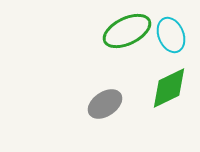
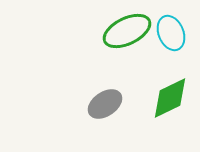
cyan ellipse: moved 2 px up
green diamond: moved 1 px right, 10 px down
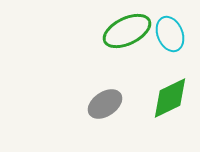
cyan ellipse: moved 1 px left, 1 px down
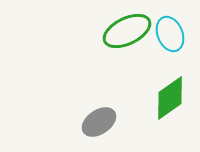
green diamond: rotated 9 degrees counterclockwise
gray ellipse: moved 6 px left, 18 px down
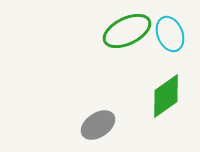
green diamond: moved 4 px left, 2 px up
gray ellipse: moved 1 px left, 3 px down
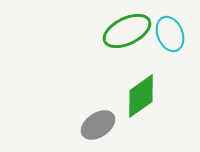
green diamond: moved 25 px left
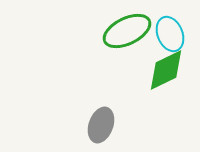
green diamond: moved 25 px right, 26 px up; rotated 9 degrees clockwise
gray ellipse: moved 3 px right; rotated 36 degrees counterclockwise
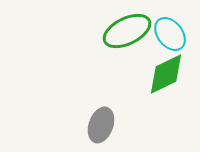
cyan ellipse: rotated 16 degrees counterclockwise
green diamond: moved 4 px down
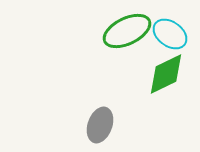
cyan ellipse: rotated 16 degrees counterclockwise
gray ellipse: moved 1 px left
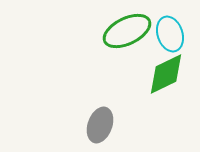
cyan ellipse: rotated 36 degrees clockwise
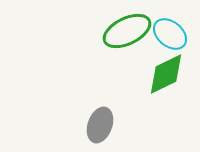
cyan ellipse: rotated 32 degrees counterclockwise
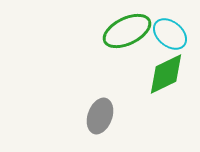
gray ellipse: moved 9 px up
